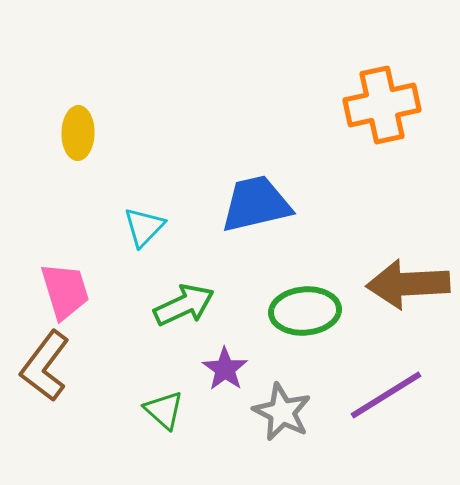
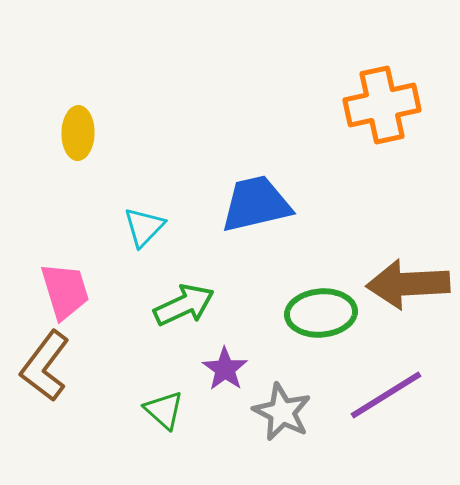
green ellipse: moved 16 px right, 2 px down
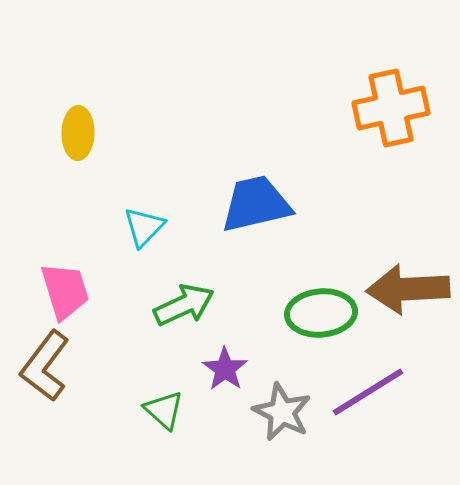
orange cross: moved 9 px right, 3 px down
brown arrow: moved 5 px down
purple line: moved 18 px left, 3 px up
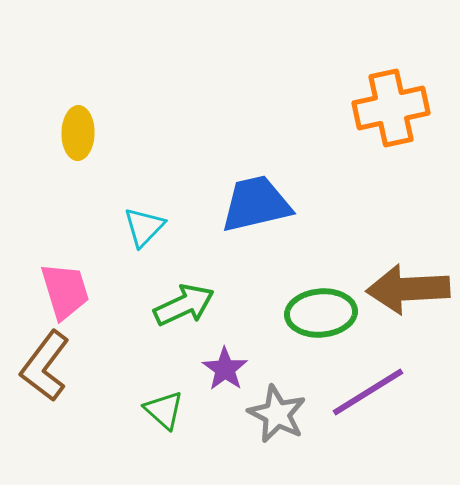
gray star: moved 5 px left, 2 px down
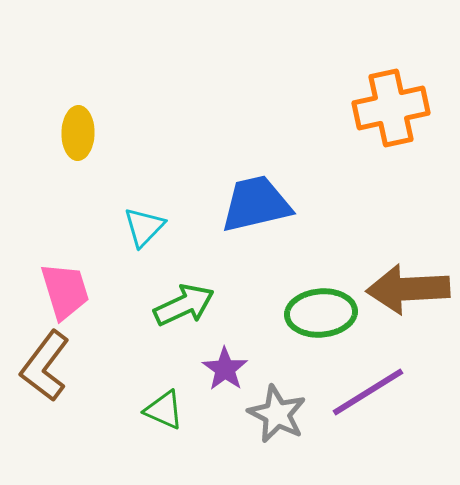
green triangle: rotated 18 degrees counterclockwise
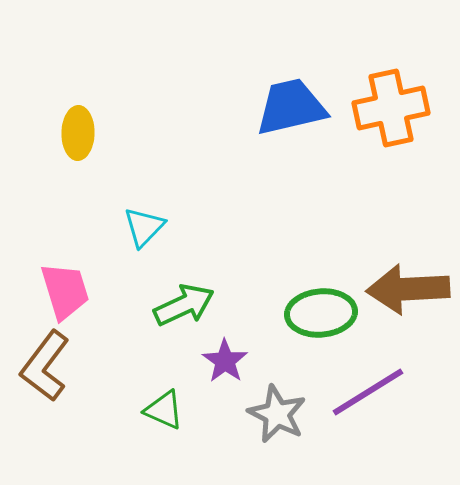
blue trapezoid: moved 35 px right, 97 px up
purple star: moved 8 px up
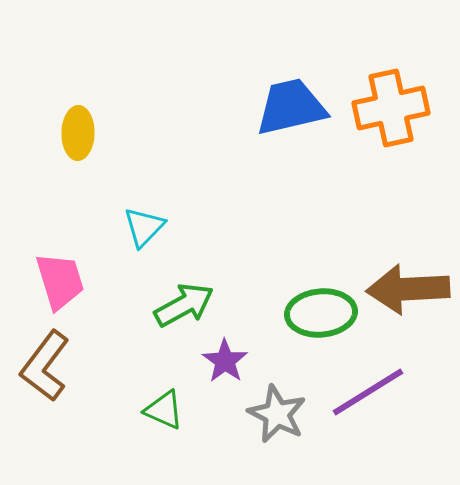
pink trapezoid: moved 5 px left, 10 px up
green arrow: rotated 4 degrees counterclockwise
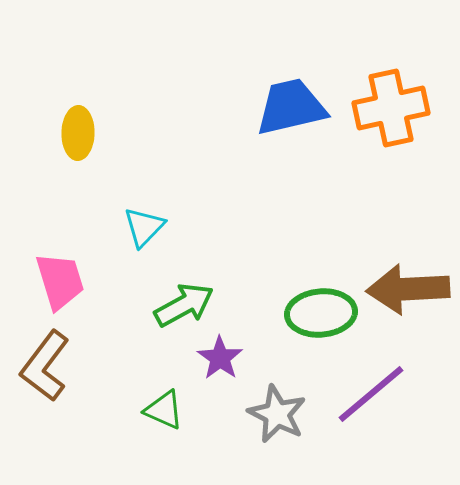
purple star: moved 5 px left, 3 px up
purple line: moved 3 px right, 2 px down; rotated 8 degrees counterclockwise
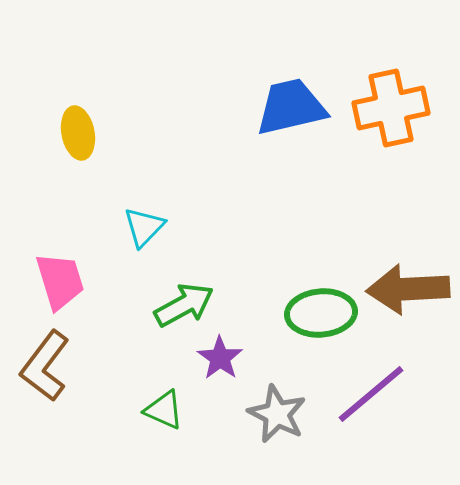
yellow ellipse: rotated 12 degrees counterclockwise
